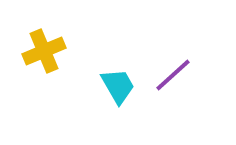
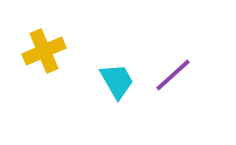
cyan trapezoid: moved 1 px left, 5 px up
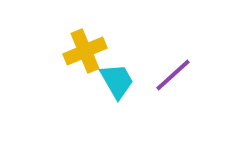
yellow cross: moved 41 px right
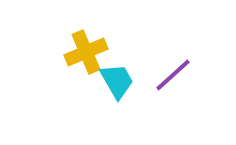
yellow cross: moved 1 px right, 1 px down
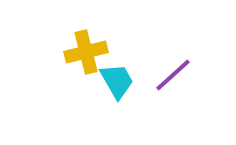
yellow cross: rotated 9 degrees clockwise
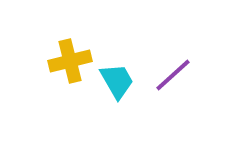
yellow cross: moved 16 px left, 9 px down
